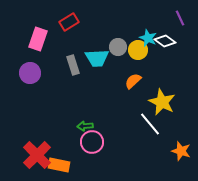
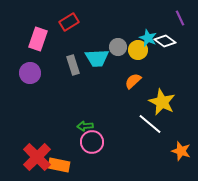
white line: rotated 10 degrees counterclockwise
red cross: moved 2 px down
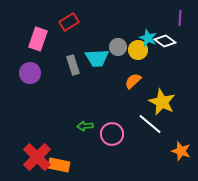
purple line: rotated 28 degrees clockwise
pink circle: moved 20 px right, 8 px up
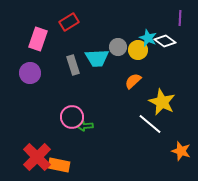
pink circle: moved 40 px left, 17 px up
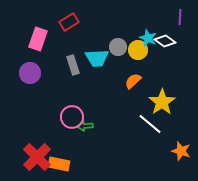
purple line: moved 1 px up
yellow star: rotated 12 degrees clockwise
orange rectangle: moved 1 px up
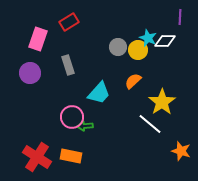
white diamond: rotated 35 degrees counterclockwise
cyan trapezoid: moved 2 px right, 35 px down; rotated 45 degrees counterclockwise
gray rectangle: moved 5 px left
red cross: rotated 12 degrees counterclockwise
orange rectangle: moved 12 px right, 8 px up
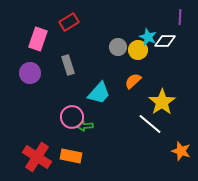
cyan star: moved 1 px up
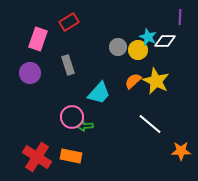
yellow star: moved 6 px left, 21 px up; rotated 12 degrees counterclockwise
orange star: rotated 18 degrees counterclockwise
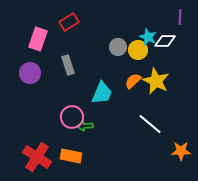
cyan trapezoid: moved 3 px right; rotated 20 degrees counterclockwise
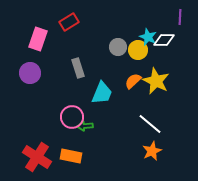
white diamond: moved 1 px left, 1 px up
gray rectangle: moved 10 px right, 3 px down
orange star: moved 29 px left; rotated 24 degrees counterclockwise
